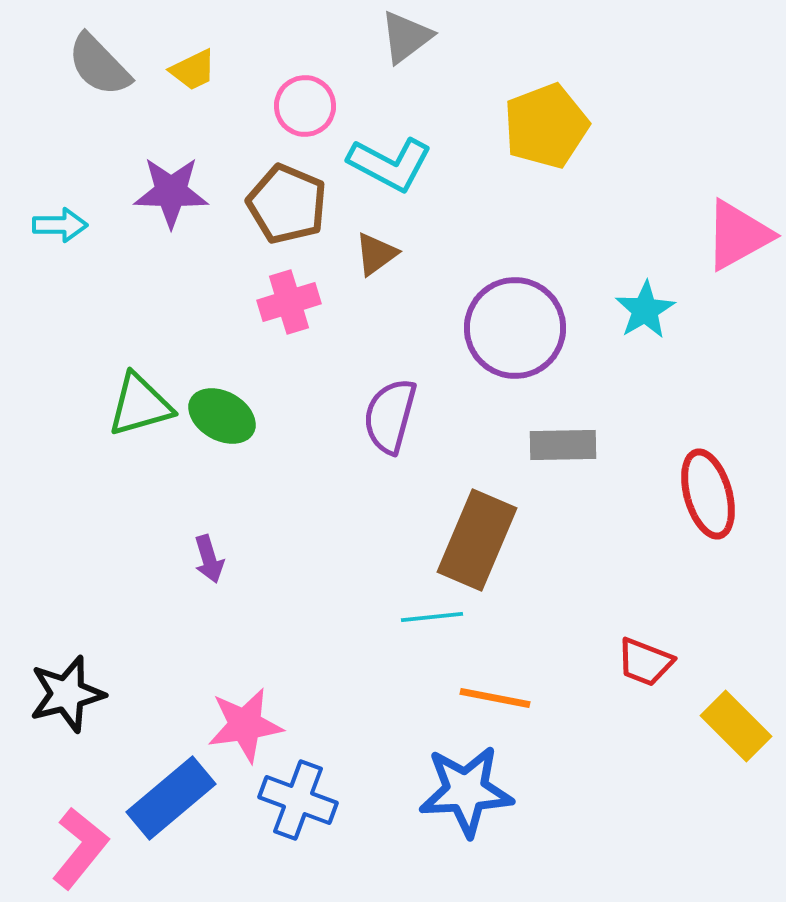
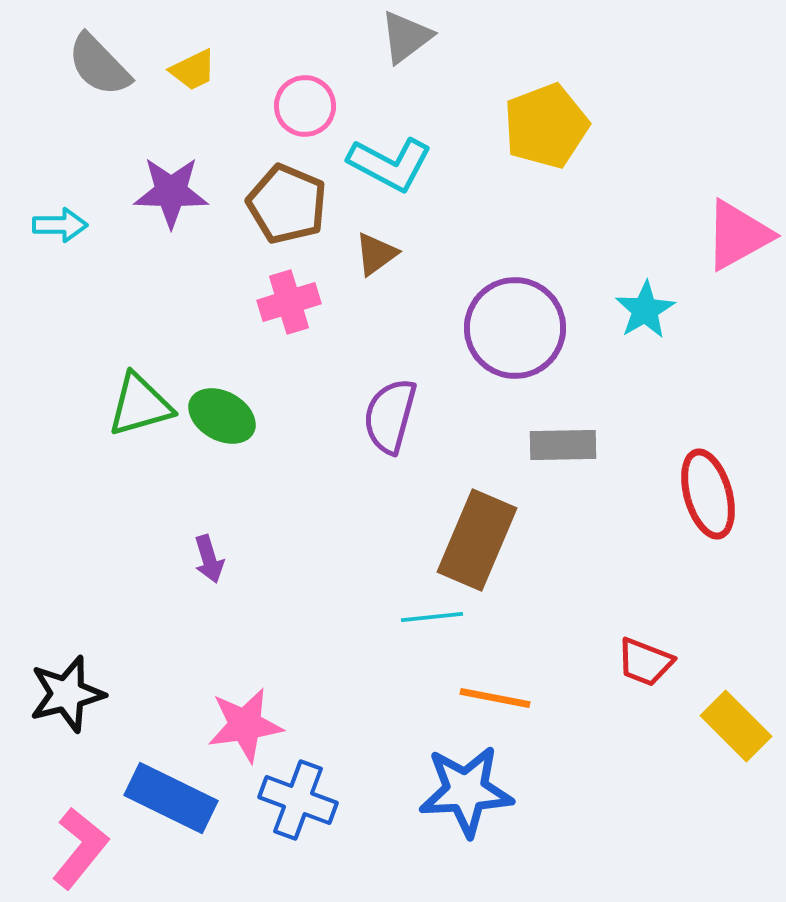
blue rectangle: rotated 66 degrees clockwise
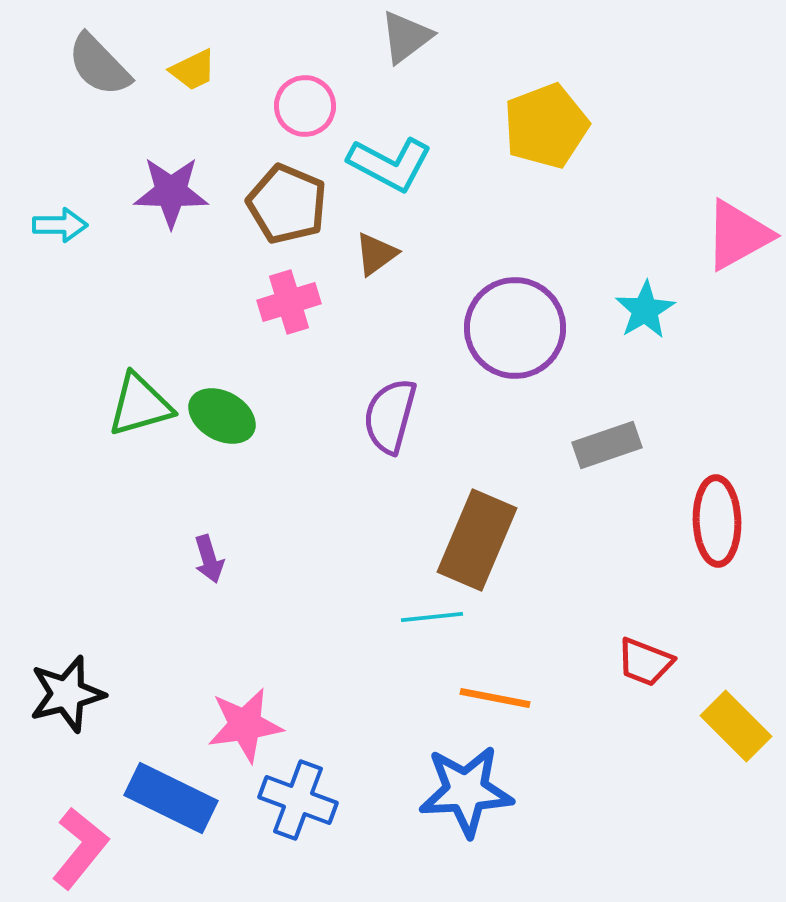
gray rectangle: moved 44 px right; rotated 18 degrees counterclockwise
red ellipse: moved 9 px right, 27 px down; rotated 14 degrees clockwise
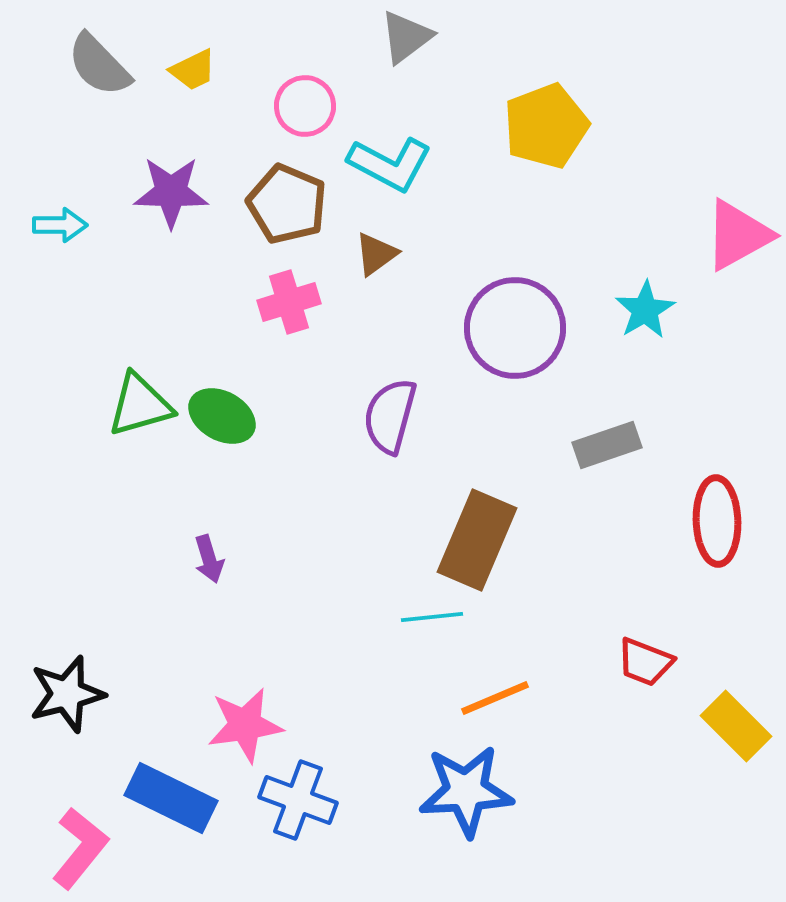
orange line: rotated 34 degrees counterclockwise
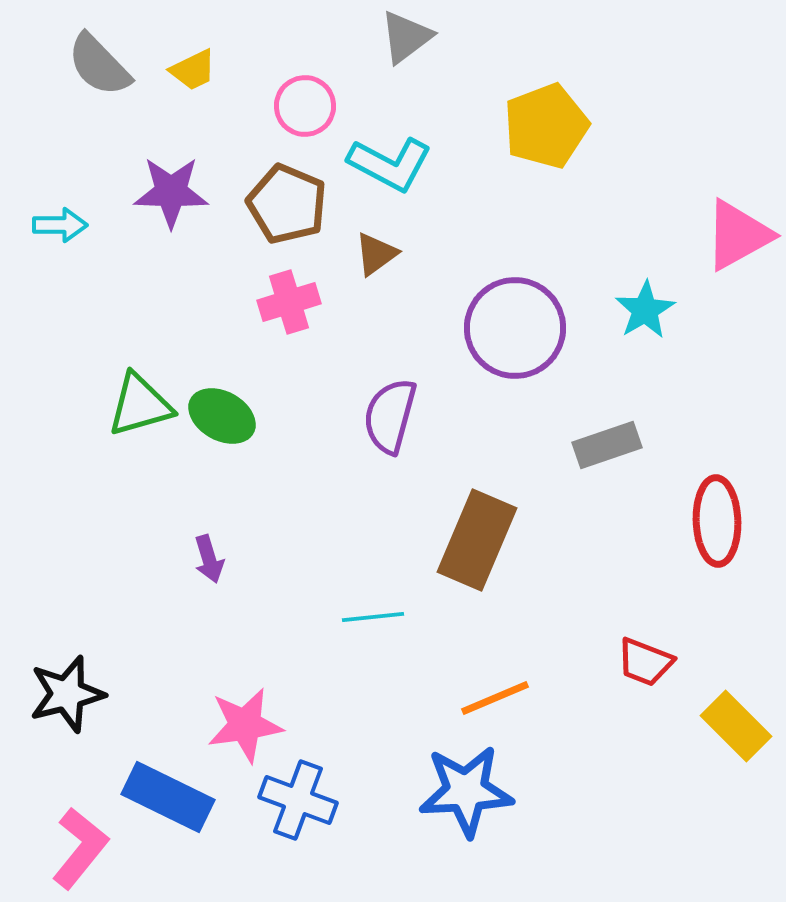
cyan line: moved 59 px left
blue rectangle: moved 3 px left, 1 px up
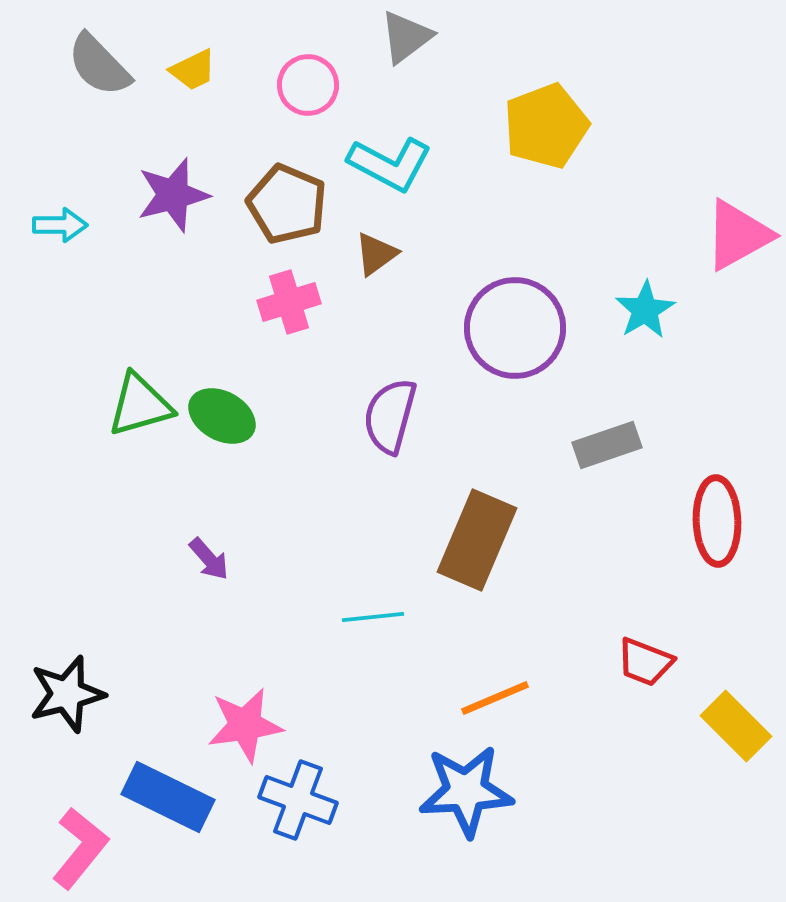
pink circle: moved 3 px right, 21 px up
purple star: moved 2 px right, 3 px down; rotated 16 degrees counterclockwise
purple arrow: rotated 24 degrees counterclockwise
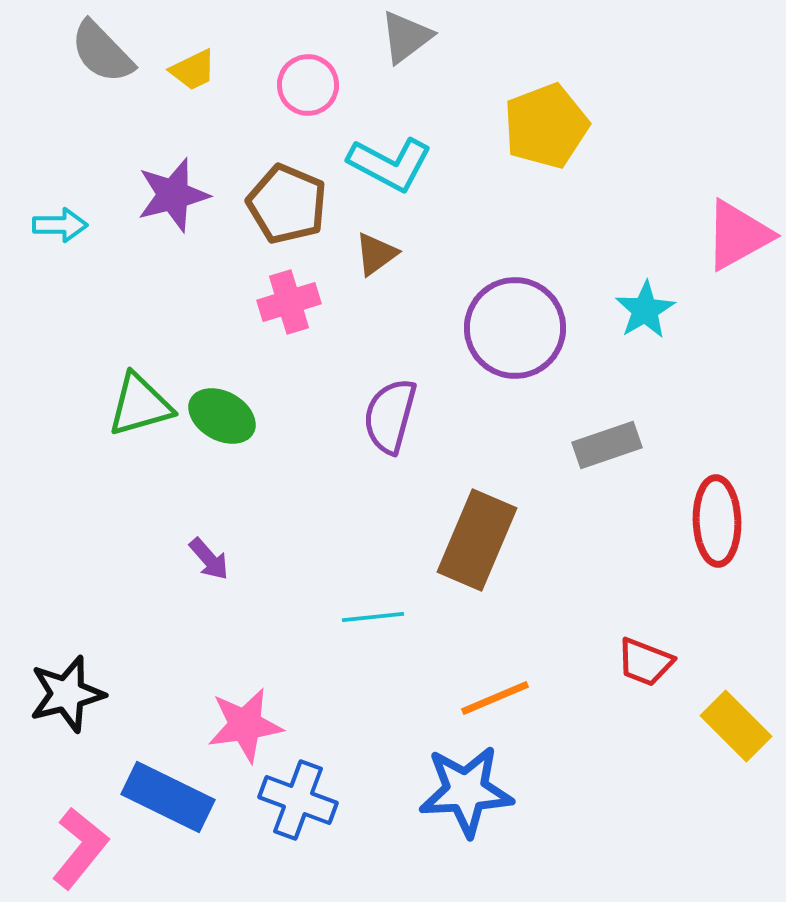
gray semicircle: moved 3 px right, 13 px up
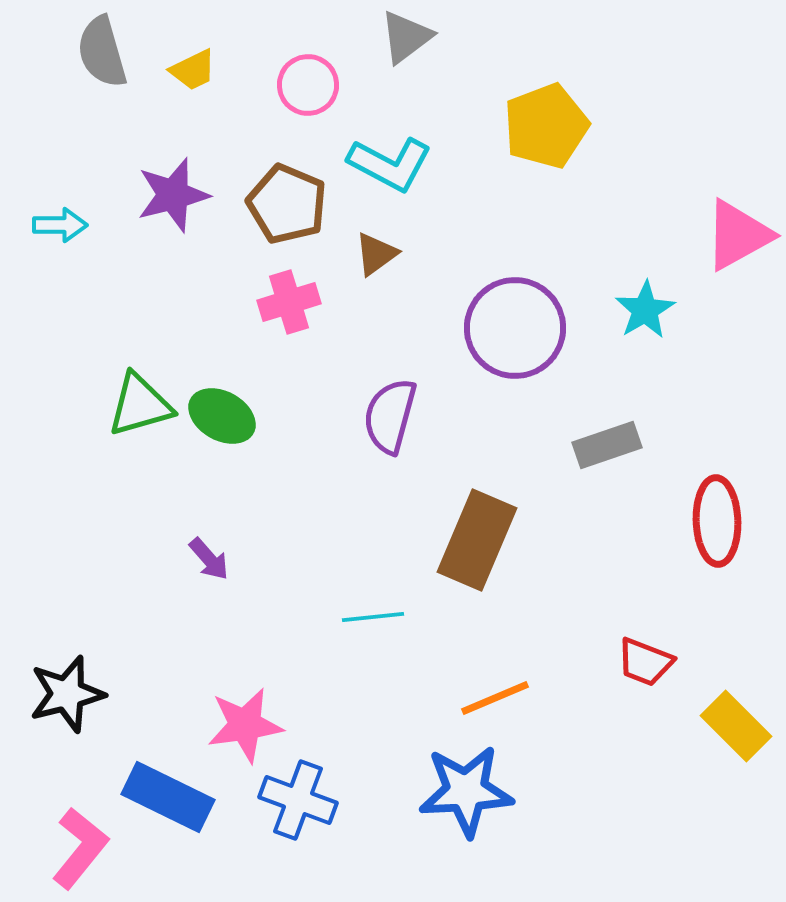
gray semicircle: rotated 28 degrees clockwise
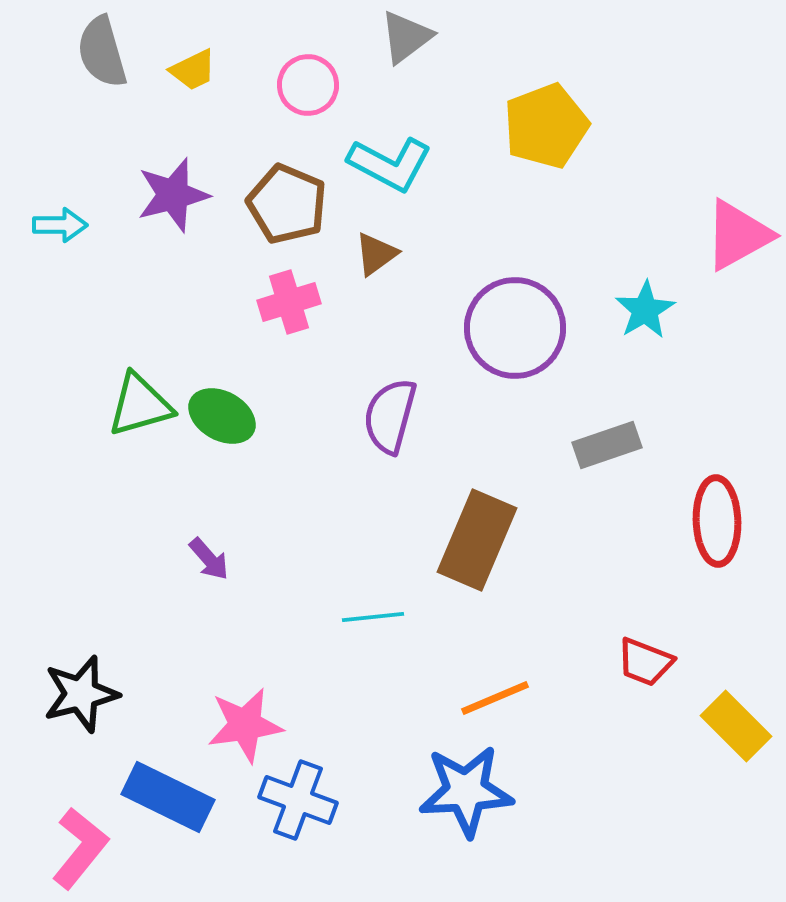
black star: moved 14 px right
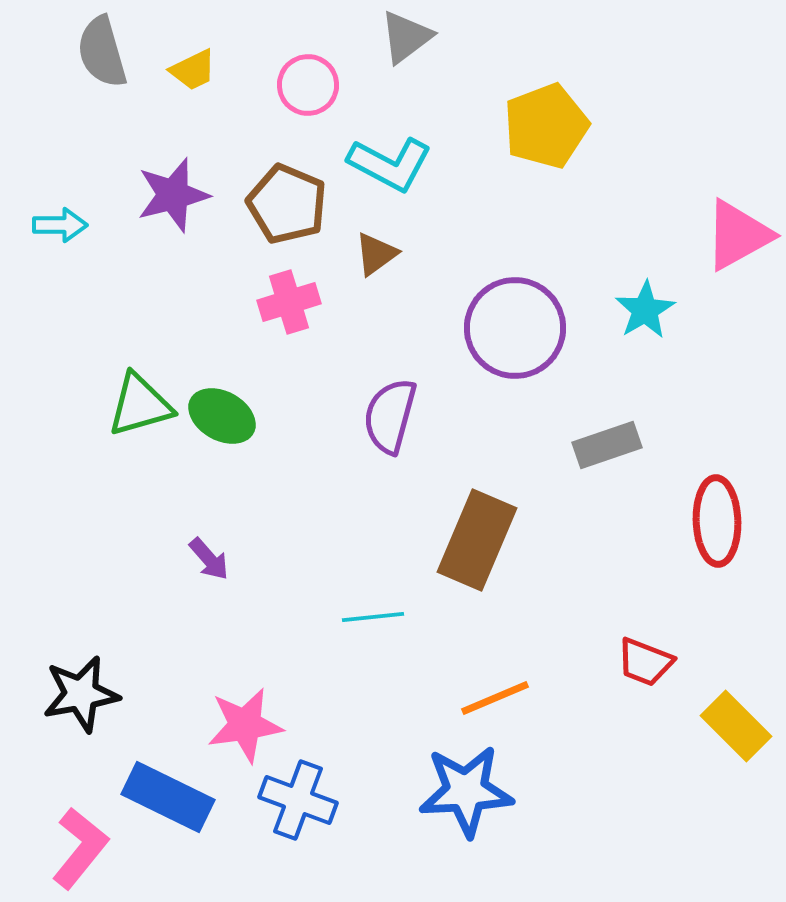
black star: rotated 4 degrees clockwise
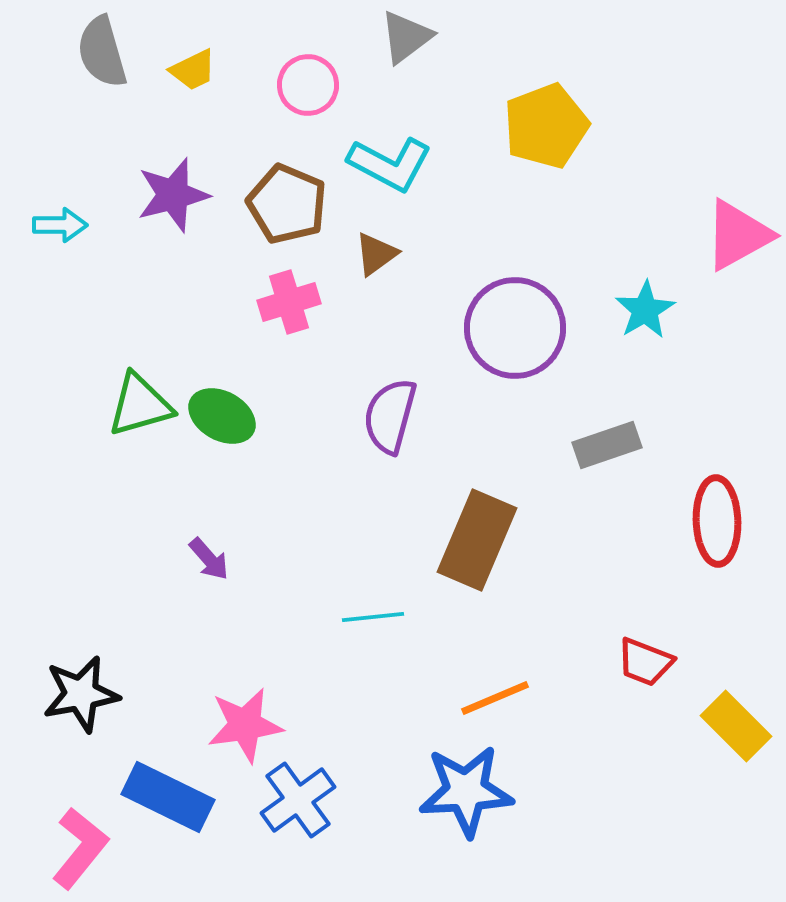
blue cross: rotated 34 degrees clockwise
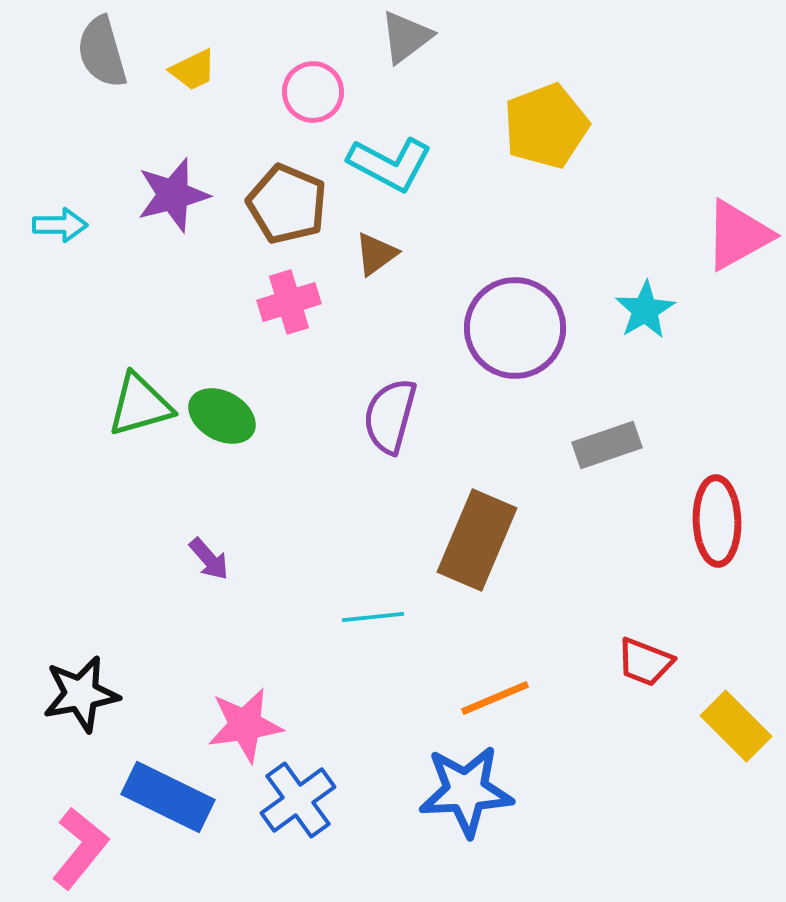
pink circle: moved 5 px right, 7 px down
